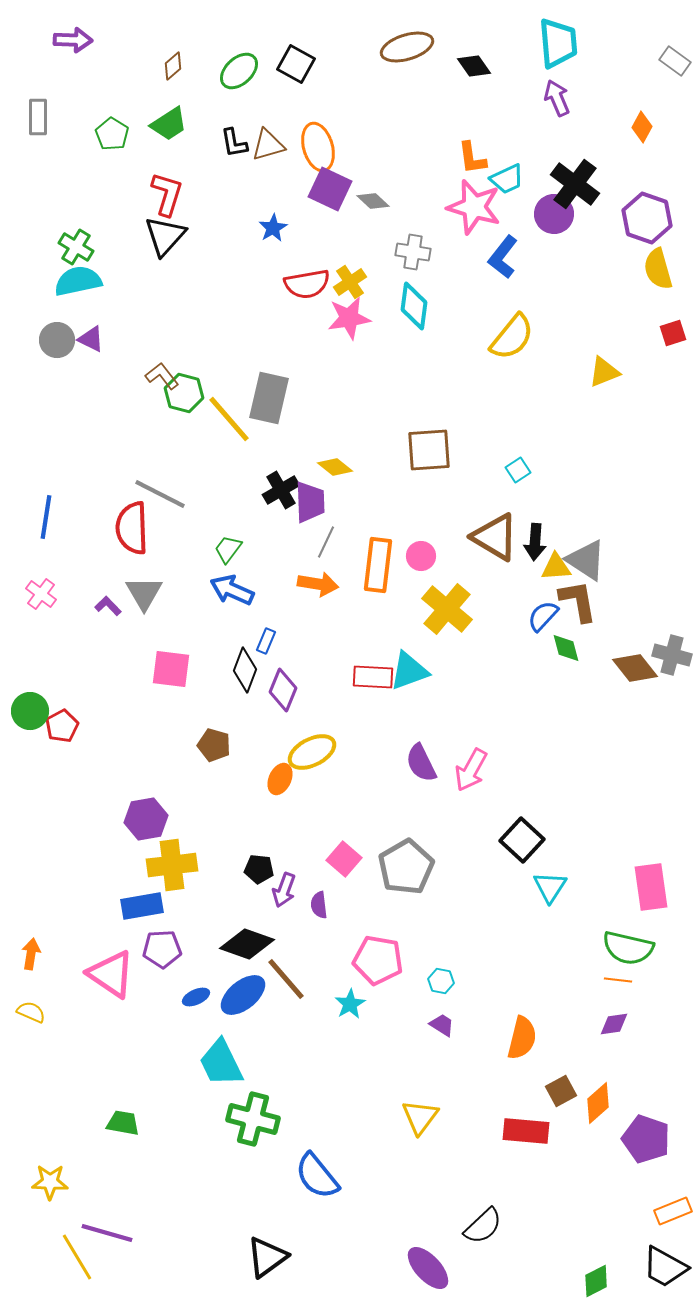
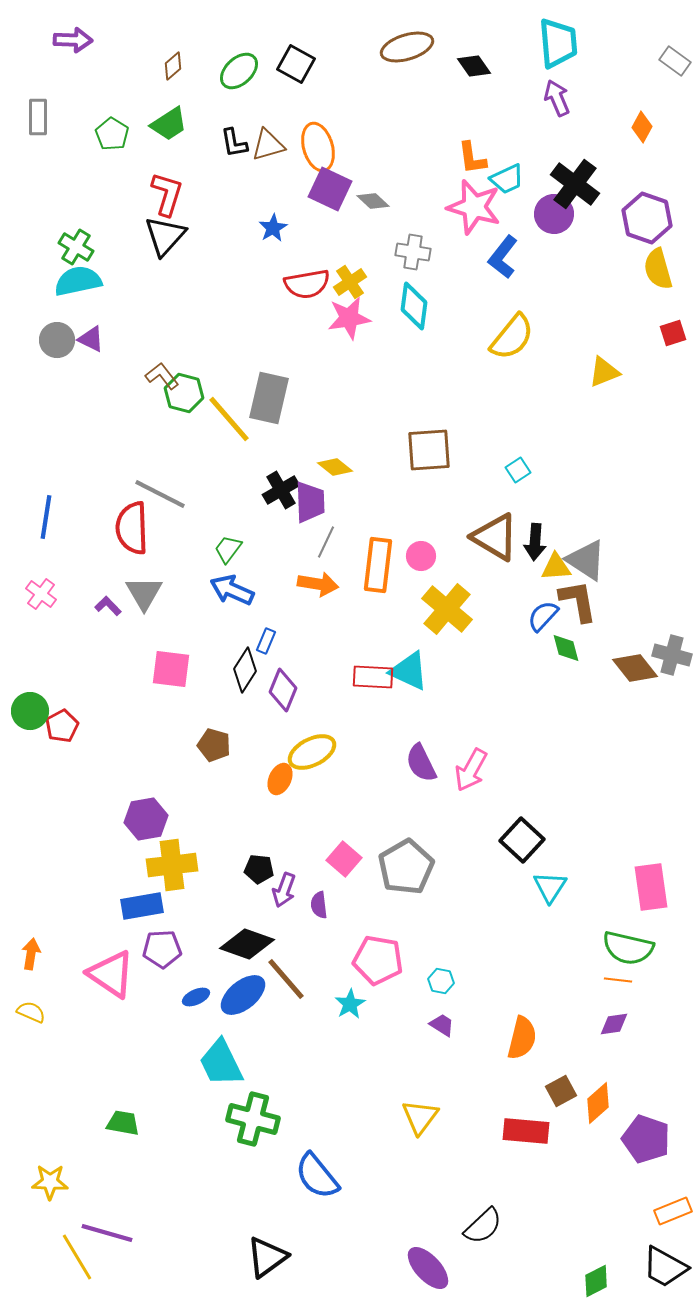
black diamond at (245, 670): rotated 12 degrees clockwise
cyan triangle at (409, 671): rotated 45 degrees clockwise
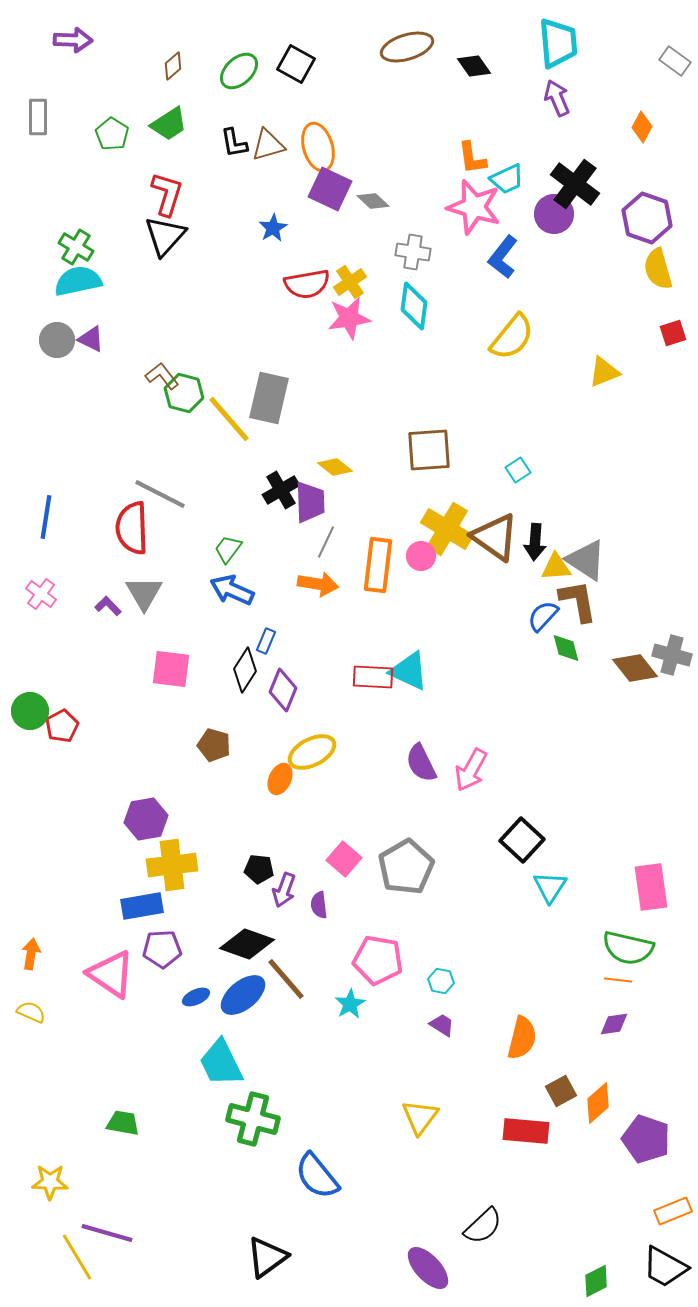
brown triangle at (495, 537): rotated 4 degrees clockwise
yellow cross at (447, 609): moved 80 px up; rotated 9 degrees counterclockwise
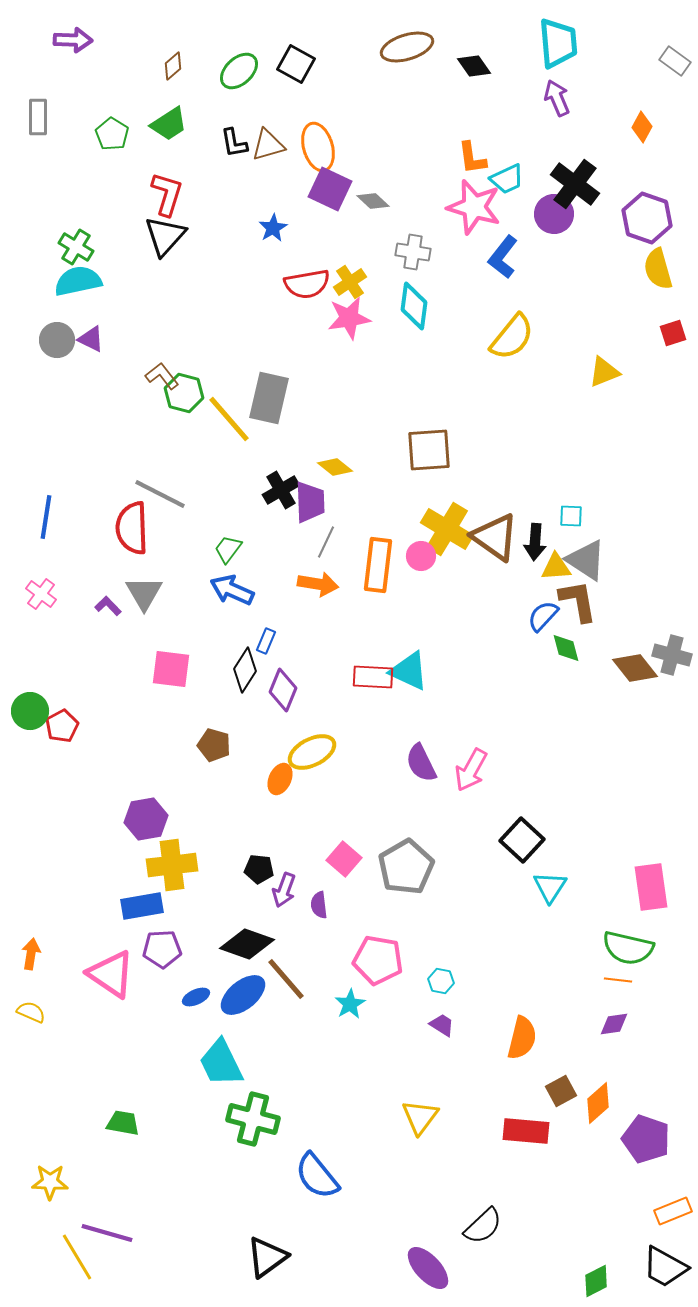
cyan square at (518, 470): moved 53 px right, 46 px down; rotated 35 degrees clockwise
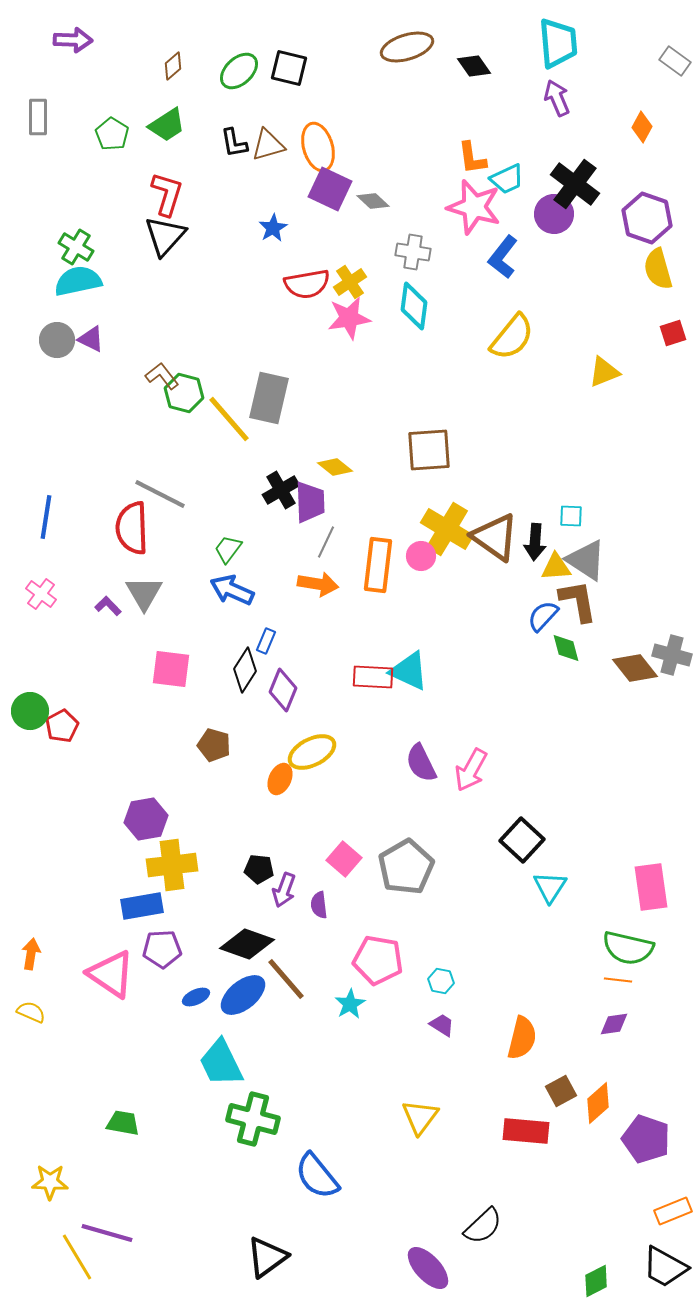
black square at (296, 64): moved 7 px left, 4 px down; rotated 15 degrees counterclockwise
green trapezoid at (169, 124): moved 2 px left, 1 px down
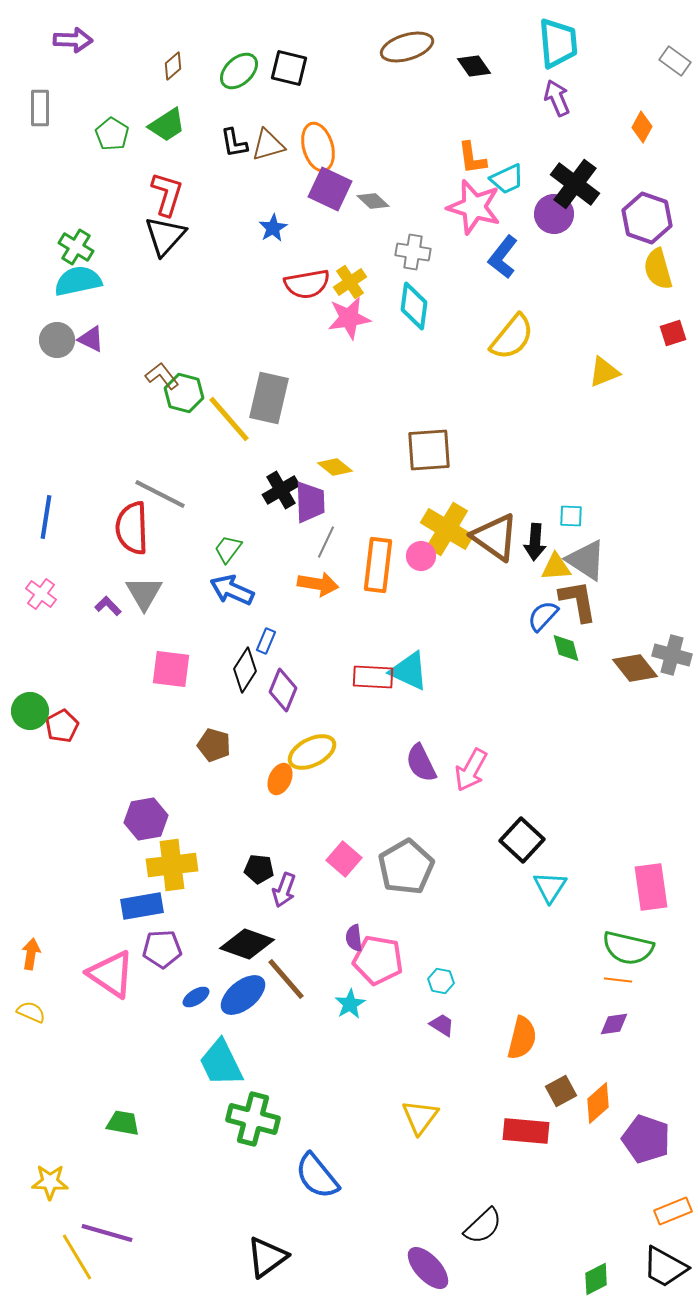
gray rectangle at (38, 117): moved 2 px right, 9 px up
purple semicircle at (319, 905): moved 35 px right, 33 px down
blue ellipse at (196, 997): rotated 8 degrees counterclockwise
green diamond at (596, 1281): moved 2 px up
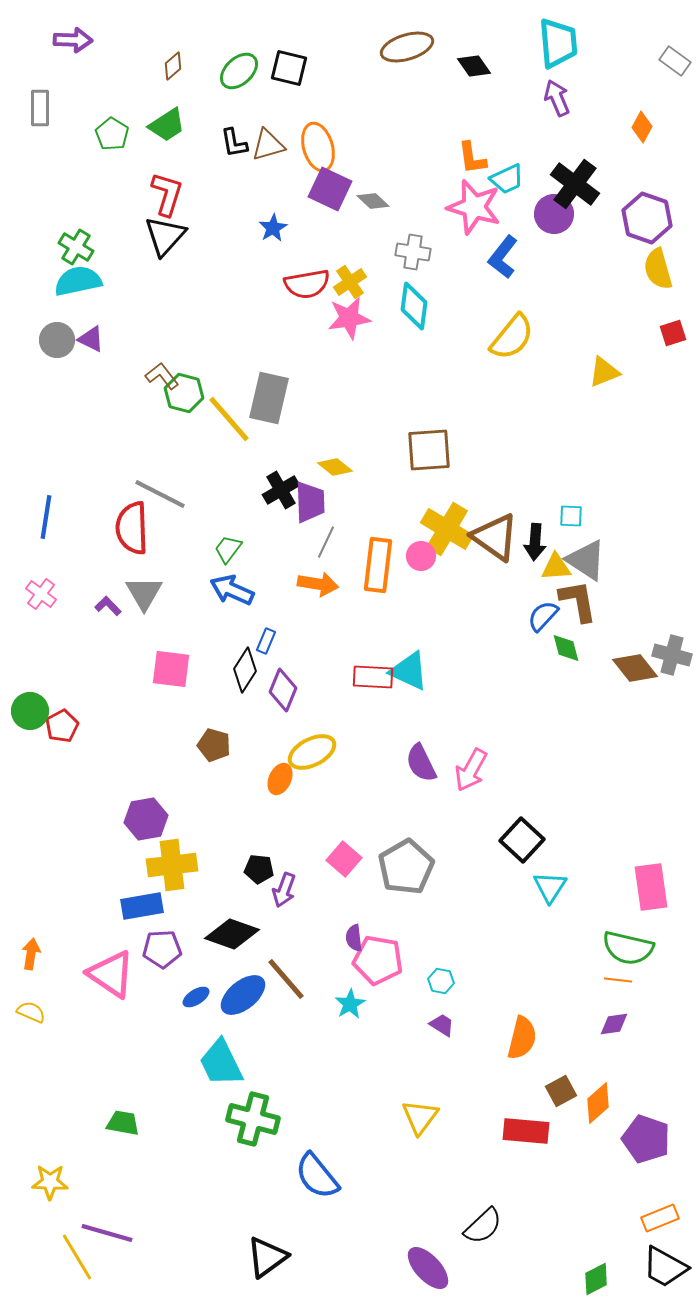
black diamond at (247, 944): moved 15 px left, 10 px up
orange rectangle at (673, 1211): moved 13 px left, 7 px down
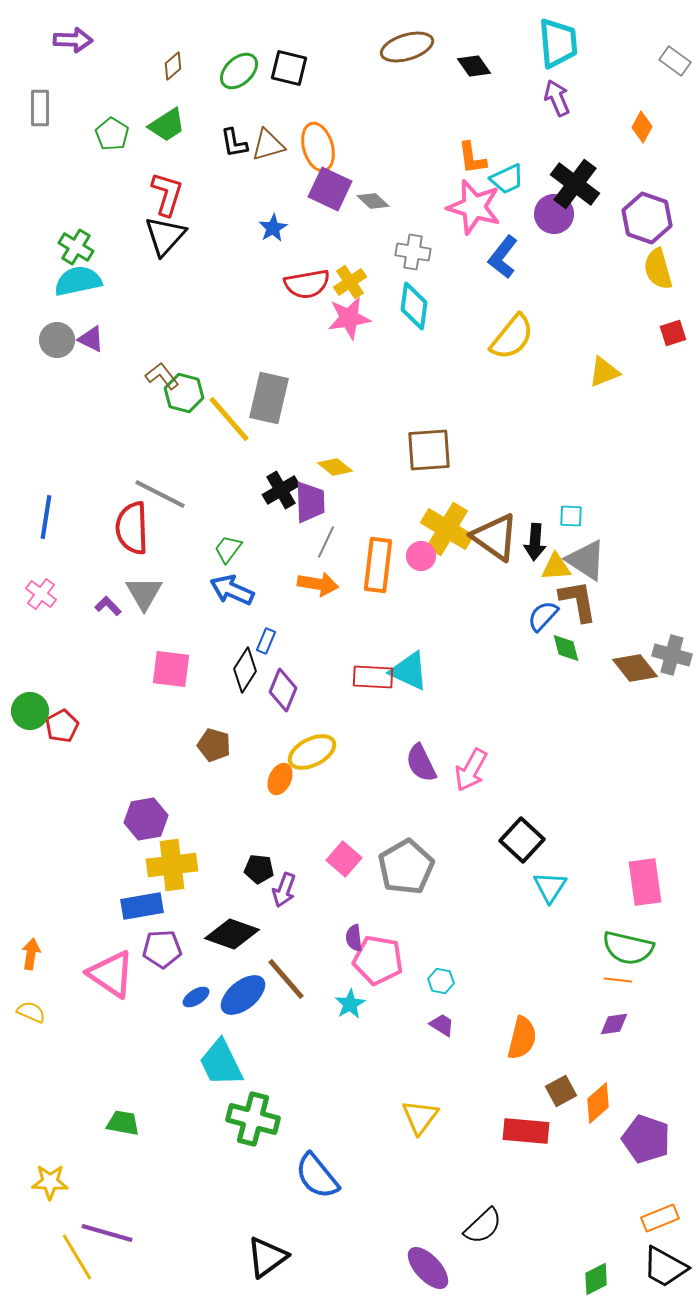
pink rectangle at (651, 887): moved 6 px left, 5 px up
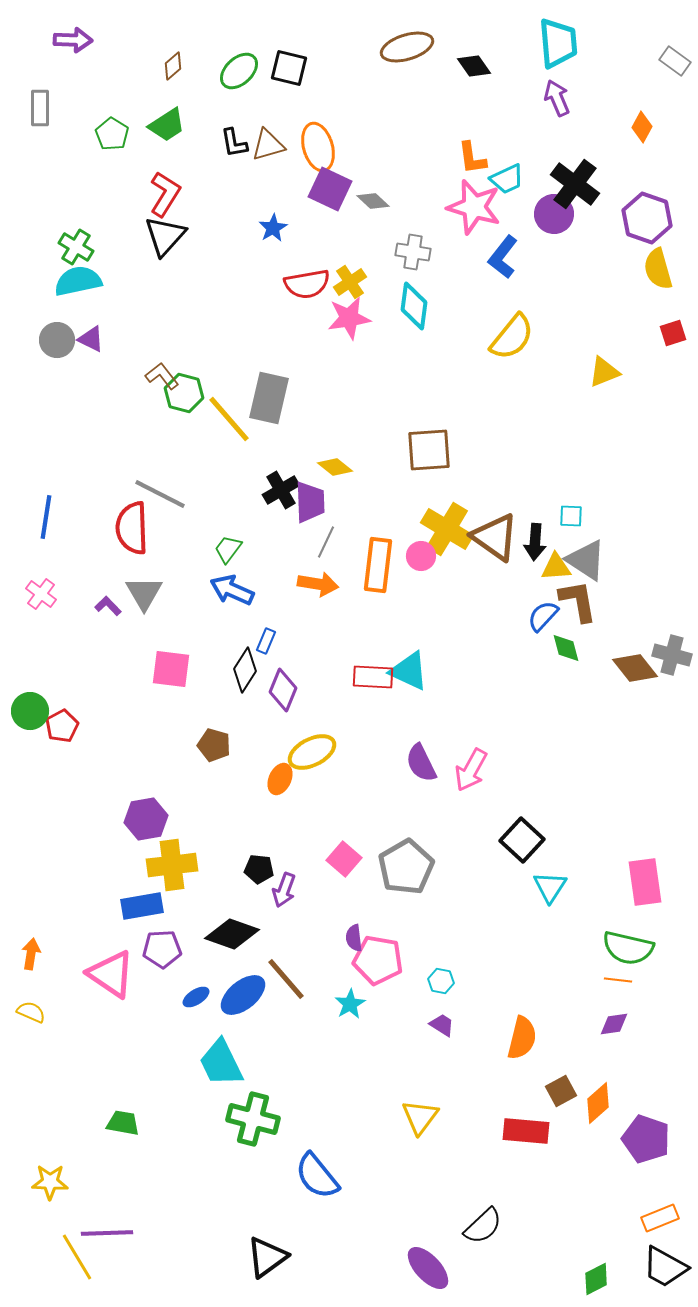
red L-shape at (167, 194): moved 2 px left; rotated 15 degrees clockwise
purple line at (107, 1233): rotated 18 degrees counterclockwise
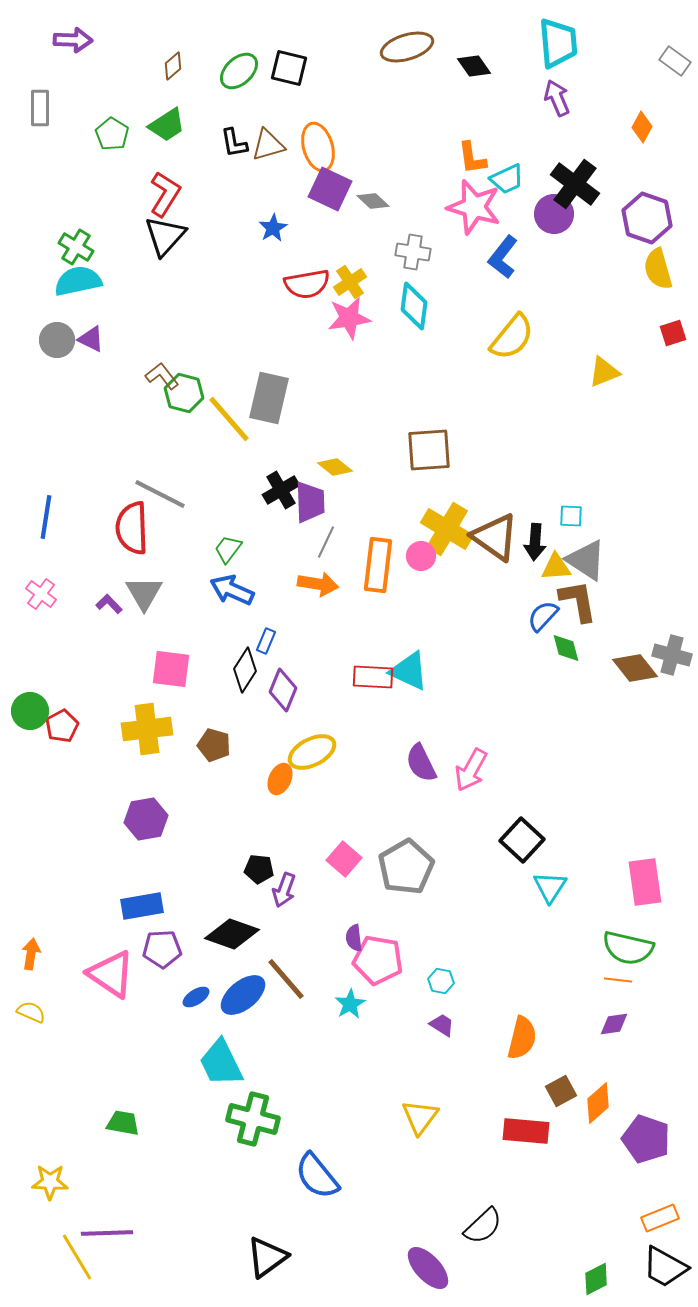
purple L-shape at (108, 606): moved 1 px right, 2 px up
yellow cross at (172, 865): moved 25 px left, 136 px up
